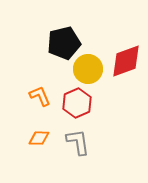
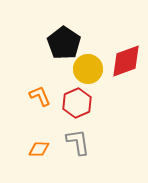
black pentagon: rotated 24 degrees counterclockwise
orange diamond: moved 11 px down
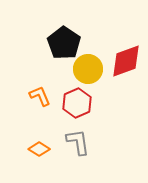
orange diamond: rotated 30 degrees clockwise
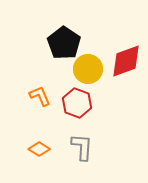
red hexagon: rotated 16 degrees counterclockwise
gray L-shape: moved 4 px right, 5 px down; rotated 12 degrees clockwise
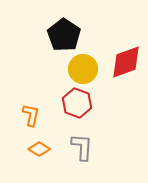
black pentagon: moved 8 px up
red diamond: moved 1 px down
yellow circle: moved 5 px left
orange L-shape: moved 9 px left, 19 px down; rotated 35 degrees clockwise
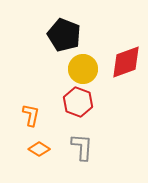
black pentagon: rotated 12 degrees counterclockwise
red hexagon: moved 1 px right, 1 px up
